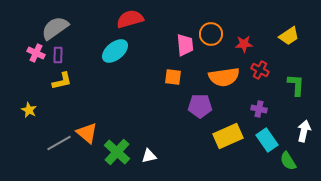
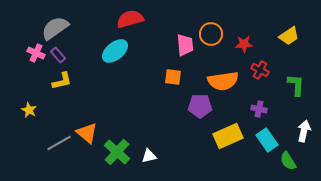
purple rectangle: rotated 42 degrees counterclockwise
orange semicircle: moved 1 px left, 4 px down
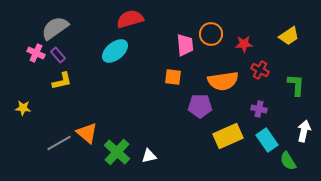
yellow star: moved 6 px left, 2 px up; rotated 21 degrees counterclockwise
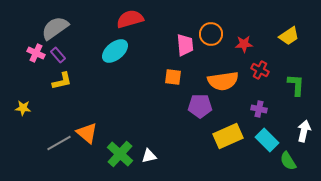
cyan rectangle: rotated 10 degrees counterclockwise
green cross: moved 3 px right, 2 px down
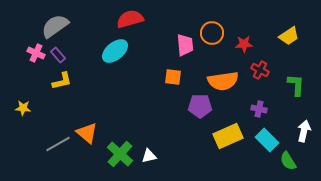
gray semicircle: moved 2 px up
orange circle: moved 1 px right, 1 px up
gray line: moved 1 px left, 1 px down
